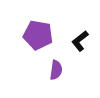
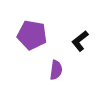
purple pentagon: moved 6 px left
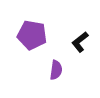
black L-shape: moved 1 px down
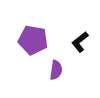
purple pentagon: moved 1 px right, 5 px down
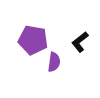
purple semicircle: moved 2 px left, 8 px up
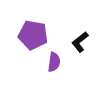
purple pentagon: moved 5 px up
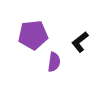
purple pentagon: rotated 16 degrees counterclockwise
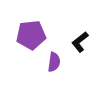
purple pentagon: moved 2 px left
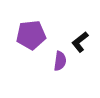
purple semicircle: moved 6 px right, 1 px up
